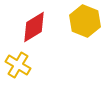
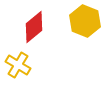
red diamond: rotated 8 degrees counterclockwise
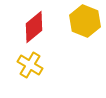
yellow cross: moved 12 px right
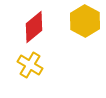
yellow hexagon: rotated 8 degrees clockwise
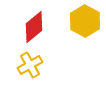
yellow cross: rotated 30 degrees clockwise
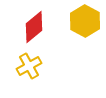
yellow cross: moved 1 px left, 1 px down
